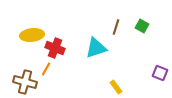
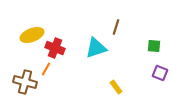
green square: moved 12 px right, 20 px down; rotated 24 degrees counterclockwise
yellow ellipse: rotated 15 degrees counterclockwise
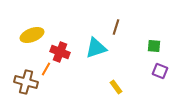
red cross: moved 5 px right, 4 px down
purple square: moved 2 px up
brown cross: moved 1 px right
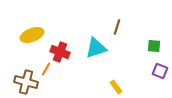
brown line: moved 1 px right
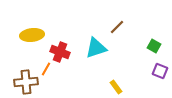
brown line: rotated 28 degrees clockwise
yellow ellipse: rotated 15 degrees clockwise
green square: rotated 24 degrees clockwise
brown cross: rotated 20 degrees counterclockwise
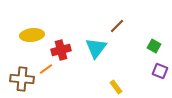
brown line: moved 1 px up
cyan triangle: rotated 35 degrees counterclockwise
red cross: moved 1 px right, 2 px up; rotated 36 degrees counterclockwise
orange line: rotated 24 degrees clockwise
brown cross: moved 4 px left, 3 px up; rotated 10 degrees clockwise
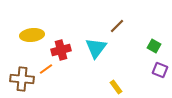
purple square: moved 1 px up
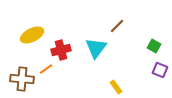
yellow ellipse: rotated 20 degrees counterclockwise
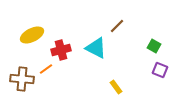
cyan triangle: rotated 40 degrees counterclockwise
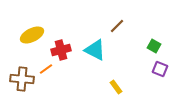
cyan triangle: moved 1 px left, 2 px down
purple square: moved 1 px up
